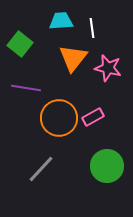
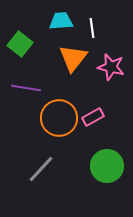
pink star: moved 3 px right, 1 px up
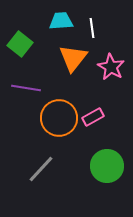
pink star: rotated 16 degrees clockwise
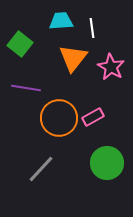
green circle: moved 3 px up
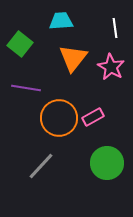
white line: moved 23 px right
gray line: moved 3 px up
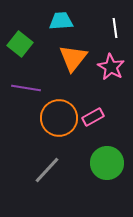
gray line: moved 6 px right, 4 px down
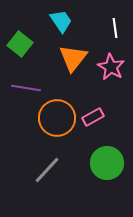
cyan trapezoid: rotated 60 degrees clockwise
orange circle: moved 2 px left
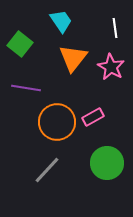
orange circle: moved 4 px down
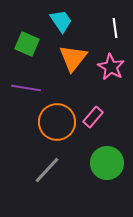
green square: moved 7 px right; rotated 15 degrees counterclockwise
pink rectangle: rotated 20 degrees counterclockwise
